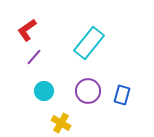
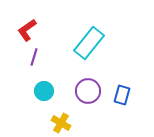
purple line: rotated 24 degrees counterclockwise
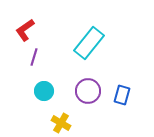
red L-shape: moved 2 px left
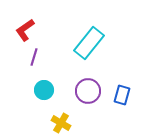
cyan circle: moved 1 px up
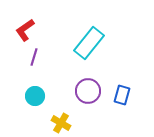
cyan circle: moved 9 px left, 6 px down
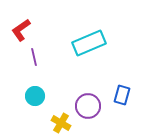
red L-shape: moved 4 px left
cyan rectangle: rotated 28 degrees clockwise
purple line: rotated 30 degrees counterclockwise
purple circle: moved 15 px down
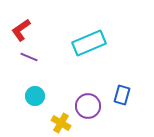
purple line: moved 5 px left; rotated 54 degrees counterclockwise
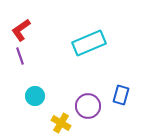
purple line: moved 9 px left, 1 px up; rotated 48 degrees clockwise
blue rectangle: moved 1 px left
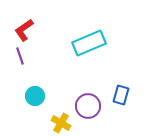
red L-shape: moved 3 px right
